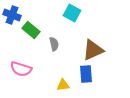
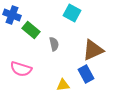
blue rectangle: rotated 24 degrees counterclockwise
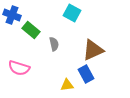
pink semicircle: moved 2 px left, 1 px up
yellow triangle: moved 4 px right
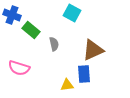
blue rectangle: moved 2 px left; rotated 24 degrees clockwise
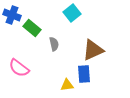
cyan square: rotated 24 degrees clockwise
green rectangle: moved 1 px right, 2 px up
pink semicircle: rotated 20 degrees clockwise
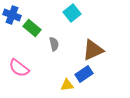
blue rectangle: rotated 60 degrees clockwise
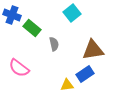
brown triangle: rotated 15 degrees clockwise
blue rectangle: moved 1 px right
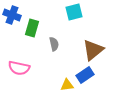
cyan square: moved 2 px right, 1 px up; rotated 24 degrees clockwise
green rectangle: rotated 66 degrees clockwise
brown triangle: rotated 30 degrees counterclockwise
pink semicircle: rotated 25 degrees counterclockwise
blue rectangle: moved 1 px down
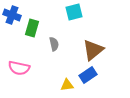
blue rectangle: moved 3 px right
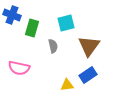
cyan square: moved 8 px left, 11 px down
gray semicircle: moved 1 px left, 2 px down
brown triangle: moved 4 px left, 4 px up; rotated 15 degrees counterclockwise
